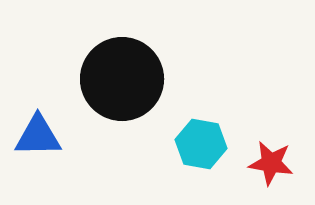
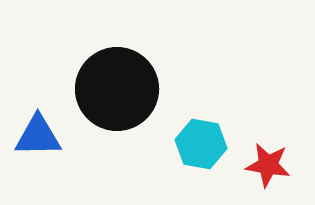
black circle: moved 5 px left, 10 px down
red star: moved 3 px left, 2 px down
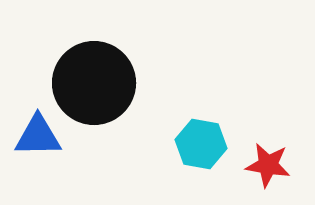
black circle: moved 23 px left, 6 px up
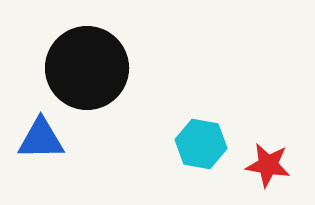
black circle: moved 7 px left, 15 px up
blue triangle: moved 3 px right, 3 px down
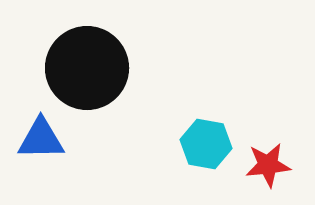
cyan hexagon: moved 5 px right
red star: rotated 15 degrees counterclockwise
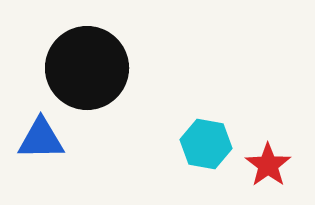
red star: rotated 30 degrees counterclockwise
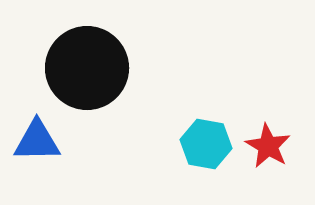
blue triangle: moved 4 px left, 2 px down
red star: moved 19 px up; rotated 6 degrees counterclockwise
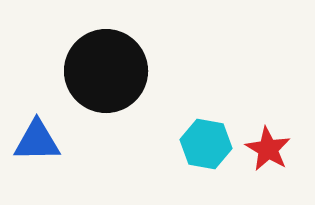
black circle: moved 19 px right, 3 px down
red star: moved 3 px down
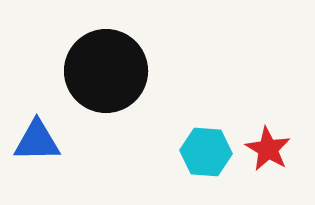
cyan hexagon: moved 8 px down; rotated 6 degrees counterclockwise
